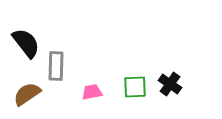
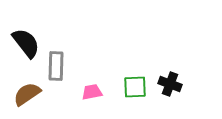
black cross: rotated 15 degrees counterclockwise
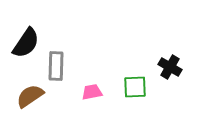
black semicircle: rotated 72 degrees clockwise
black cross: moved 17 px up; rotated 10 degrees clockwise
brown semicircle: moved 3 px right, 2 px down
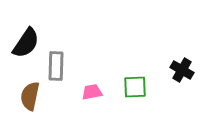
black cross: moved 12 px right, 3 px down
brown semicircle: rotated 44 degrees counterclockwise
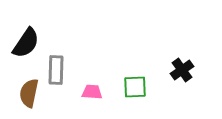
gray rectangle: moved 4 px down
black cross: rotated 25 degrees clockwise
pink trapezoid: rotated 15 degrees clockwise
brown semicircle: moved 1 px left, 3 px up
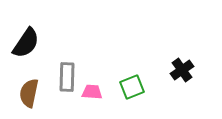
gray rectangle: moved 11 px right, 7 px down
green square: moved 3 px left; rotated 20 degrees counterclockwise
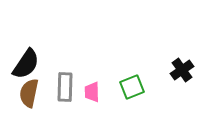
black semicircle: moved 21 px down
gray rectangle: moved 2 px left, 10 px down
pink trapezoid: rotated 95 degrees counterclockwise
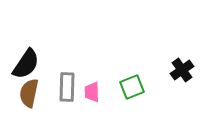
gray rectangle: moved 2 px right
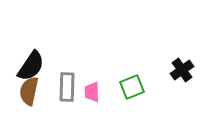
black semicircle: moved 5 px right, 2 px down
brown semicircle: moved 2 px up
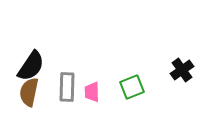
brown semicircle: moved 1 px down
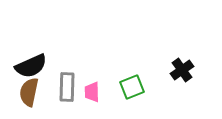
black semicircle: rotated 32 degrees clockwise
